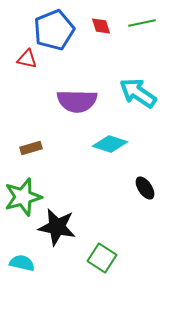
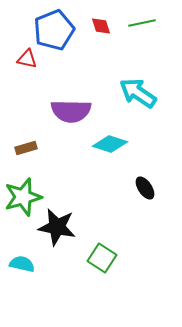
purple semicircle: moved 6 px left, 10 px down
brown rectangle: moved 5 px left
cyan semicircle: moved 1 px down
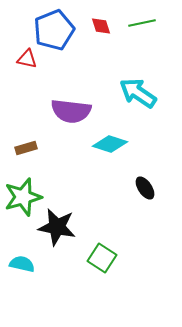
purple semicircle: rotated 6 degrees clockwise
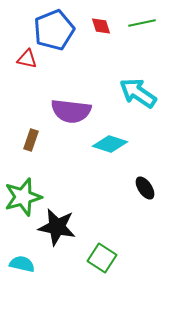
brown rectangle: moved 5 px right, 8 px up; rotated 55 degrees counterclockwise
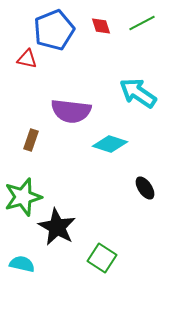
green line: rotated 16 degrees counterclockwise
black star: rotated 18 degrees clockwise
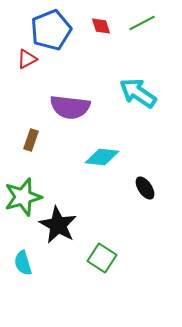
blue pentagon: moved 3 px left
red triangle: rotated 40 degrees counterclockwise
purple semicircle: moved 1 px left, 4 px up
cyan diamond: moved 8 px left, 13 px down; rotated 12 degrees counterclockwise
black star: moved 1 px right, 2 px up
cyan semicircle: moved 1 px right, 1 px up; rotated 120 degrees counterclockwise
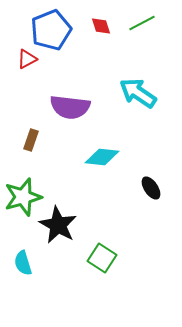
black ellipse: moved 6 px right
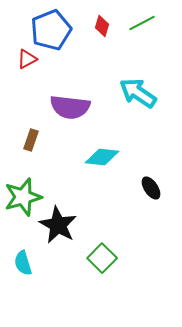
red diamond: moved 1 px right; rotated 35 degrees clockwise
green square: rotated 12 degrees clockwise
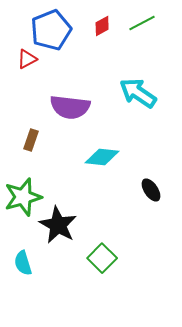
red diamond: rotated 45 degrees clockwise
black ellipse: moved 2 px down
